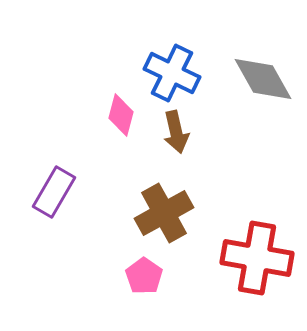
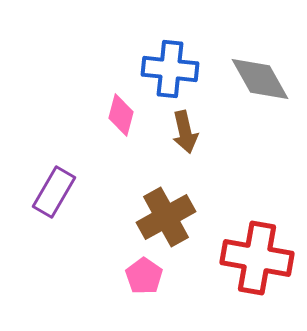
blue cross: moved 2 px left, 4 px up; rotated 20 degrees counterclockwise
gray diamond: moved 3 px left
brown arrow: moved 9 px right
brown cross: moved 2 px right, 4 px down
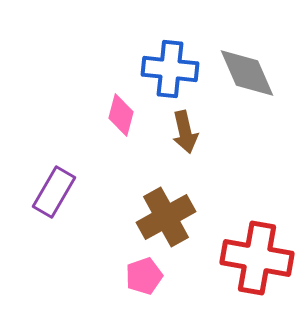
gray diamond: moved 13 px left, 6 px up; rotated 6 degrees clockwise
pink pentagon: rotated 18 degrees clockwise
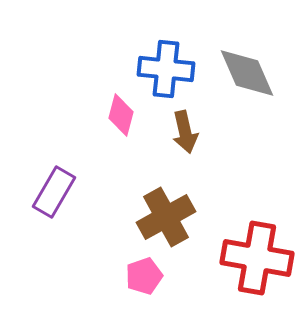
blue cross: moved 4 px left
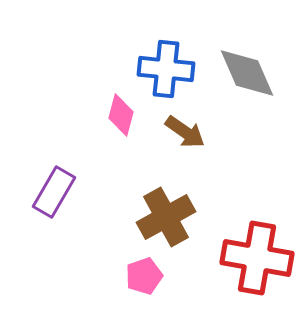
brown arrow: rotated 42 degrees counterclockwise
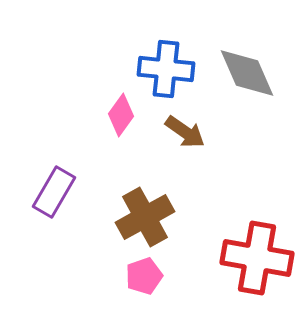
pink diamond: rotated 21 degrees clockwise
brown cross: moved 21 px left
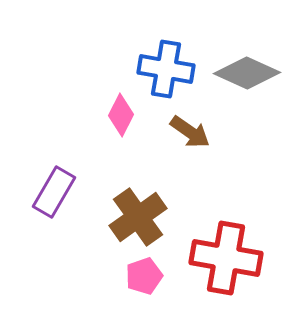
blue cross: rotated 4 degrees clockwise
gray diamond: rotated 42 degrees counterclockwise
pink diamond: rotated 9 degrees counterclockwise
brown arrow: moved 5 px right
brown cross: moved 7 px left; rotated 6 degrees counterclockwise
red cross: moved 31 px left
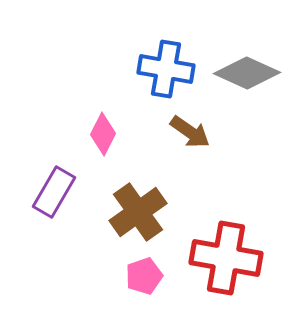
pink diamond: moved 18 px left, 19 px down
brown cross: moved 5 px up
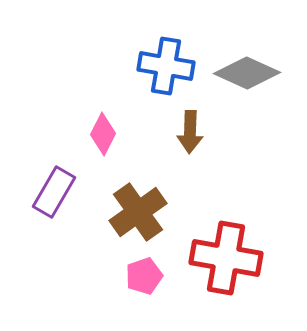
blue cross: moved 3 px up
brown arrow: rotated 57 degrees clockwise
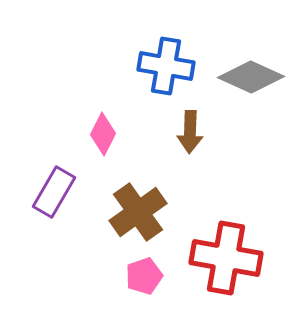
gray diamond: moved 4 px right, 4 px down
